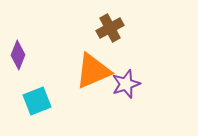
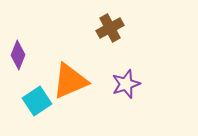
orange triangle: moved 23 px left, 10 px down
cyan square: rotated 12 degrees counterclockwise
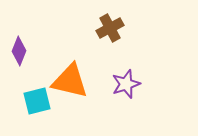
purple diamond: moved 1 px right, 4 px up
orange triangle: rotated 36 degrees clockwise
cyan square: rotated 20 degrees clockwise
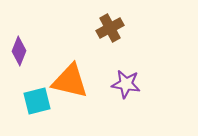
purple star: rotated 28 degrees clockwise
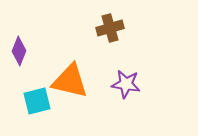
brown cross: rotated 12 degrees clockwise
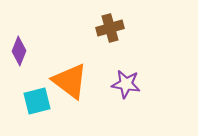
orange triangle: rotated 24 degrees clockwise
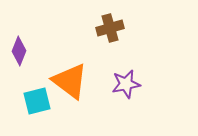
purple star: rotated 20 degrees counterclockwise
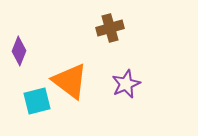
purple star: rotated 12 degrees counterclockwise
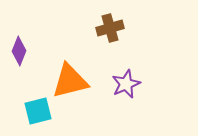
orange triangle: rotated 51 degrees counterclockwise
cyan square: moved 1 px right, 10 px down
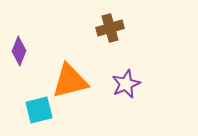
cyan square: moved 1 px right, 1 px up
